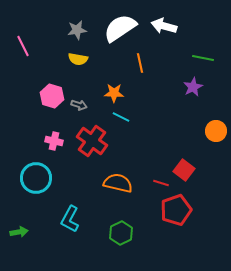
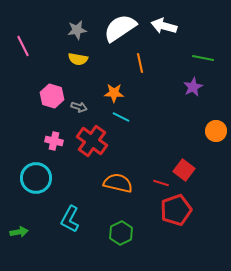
gray arrow: moved 2 px down
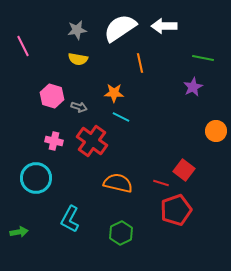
white arrow: rotated 15 degrees counterclockwise
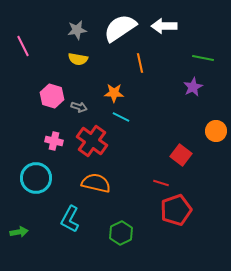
red square: moved 3 px left, 15 px up
orange semicircle: moved 22 px left
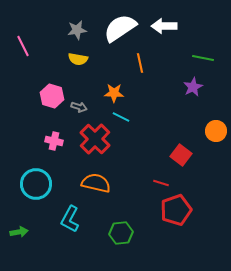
red cross: moved 3 px right, 2 px up; rotated 8 degrees clockwise
cyan circle: moved 6 px down
green hexagon: rotated 20 degrees clockwise
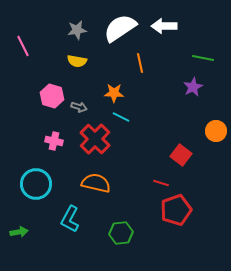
yellow semicircle: moved 1 px left, 2 px down
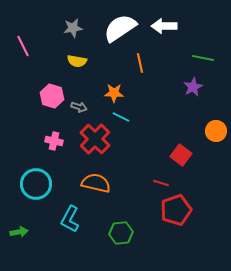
gray star: moved 4 px left, 2 px up
